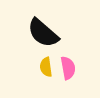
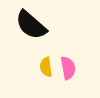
black semicircle: moved 12 px left, 8 px up
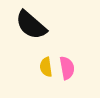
pink semicircle: moved 1 px left
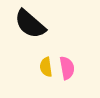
black semicircle: moved 1 px left, 1 px up
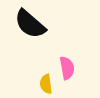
yellow semicircle: moved 17 px down
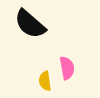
yellow semicircle: moved 1 px left, 3 px up
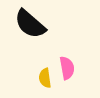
yellow semicircle: moved 3 px up
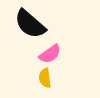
pink semicircle: moved 17 px left, 14 px up; rotated 65 degrees clockwise
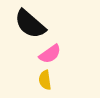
yellow semicircle: moved 2 px down
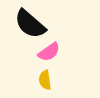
pink semicircle: moved 1 px left, 2 px up
